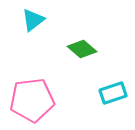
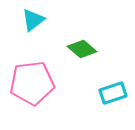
pink pentagon: moved 17 px up
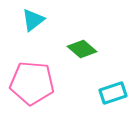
pink pentagon: rotated 12 degrees clockwise
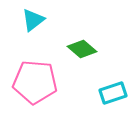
pink pentagon: moved 3 px right, 1 px up
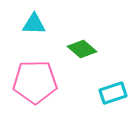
cyan triangle: moved 1 px right, 4 px down; rotated 40 degrees clockwise
pink pentagon: rotated 6 degrees counterclockwise
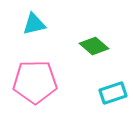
cyan triangle: rotated 15 degrees counterclockwise
green diamond: moved 12 px right, 3 px up
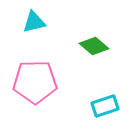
cyan triangle: moved 2 px up
cyan rectangle: moved 8 px left, 13 px down
